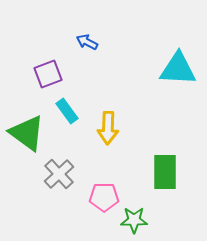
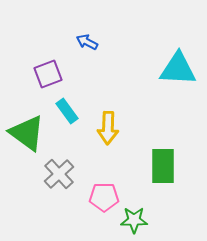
green rectangle: moved 2 px left, 6 px up
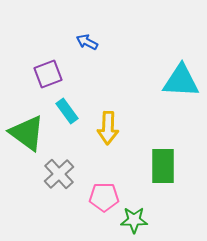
cyan triangle: moved 3 px right, 12 px down
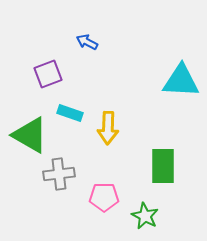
cyan rectangle: moved 3 px right, 2 px down; rotated 35 degrees counterclockwise
green triangle: moved 3 px right, 2 px down; rotated 6 degrees counterclockwise
gray cross: rotated 36 degrees clockwise
green star: moved 11 px right, 4 px up; rotated 28 degrees clockwise
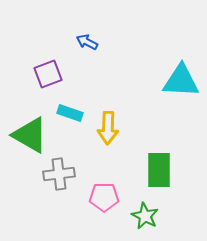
green rectangle: moved 4 px left, 4 px down
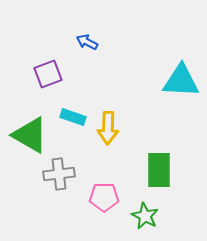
cyan rectangle: moved 3 px right, 4 px down
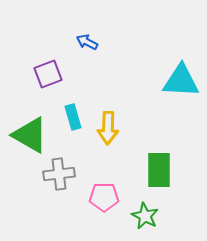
cyan rectangle: rotated 55 degrees clockwise
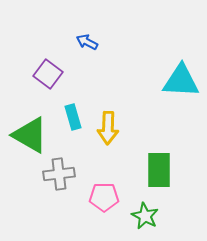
purple square: rotated 32 degrees counterclockwise
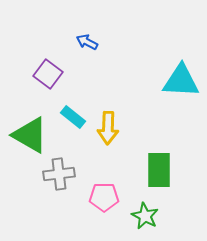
cyan rectangle: rotated 35 degrees counterclockwise
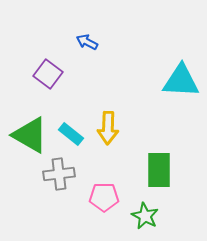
cyan rectangle: moved 2 px left, 17 px down
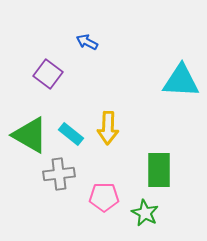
green star: moved 3 px up
